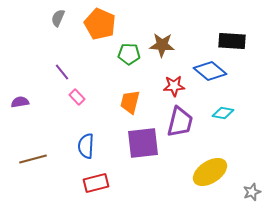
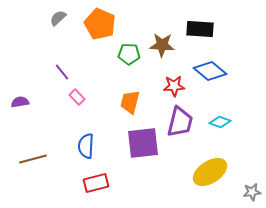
gray semicircle: rotated 24 degrees clockwise
black rectangle: moved 32 px left, 12 px up
cyan diamond: moved 3 px left, 9 px down; rotated 10 degrees clockwise
gray star: rotated 12 degrees clockwise
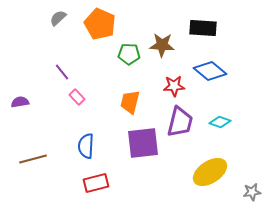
black rectangle: moved 3 px right, 1 px up
